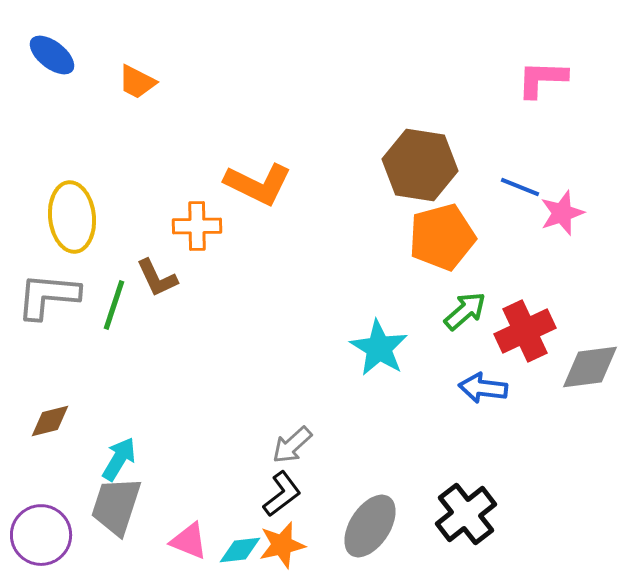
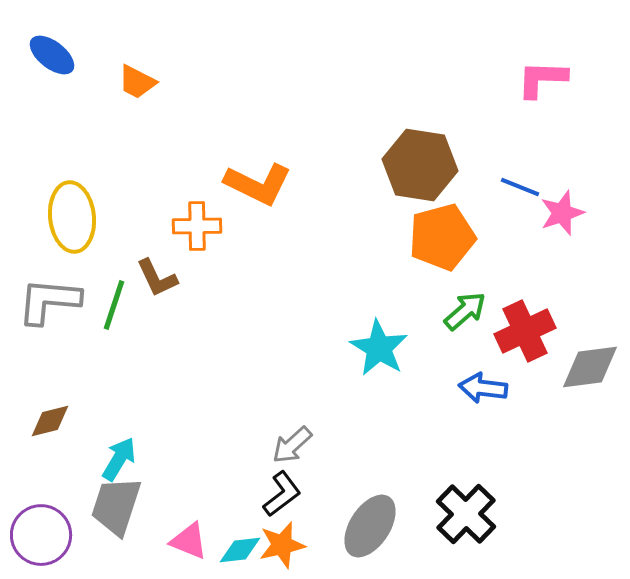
gray L-shape: moved 1 px right, 5 px down
black cross: rotated 8 degrees counterclockwise
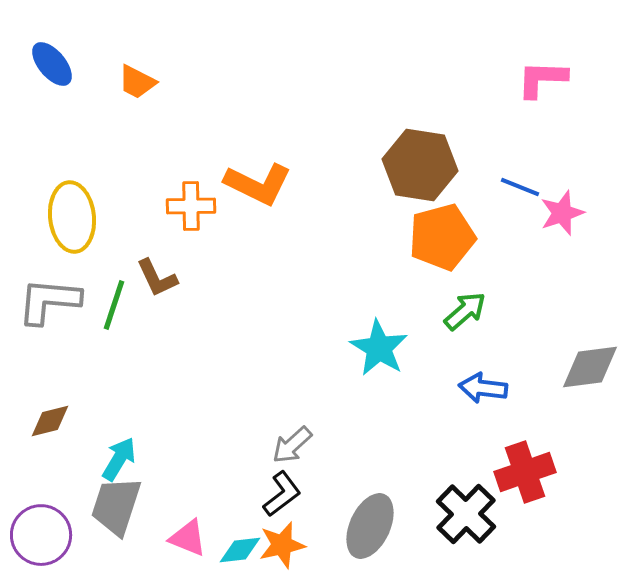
blue ellipse: moved 9 px down; rotated 12 degrees clockwise
orange cross: moved 6 px left, 20 px up
red cross: moved 141 px down; rotated 6 degrees clockwise
gray ellipse: rotated 8 degrees counterclockwise
pink triangle: moved 1 px left, 3 px up
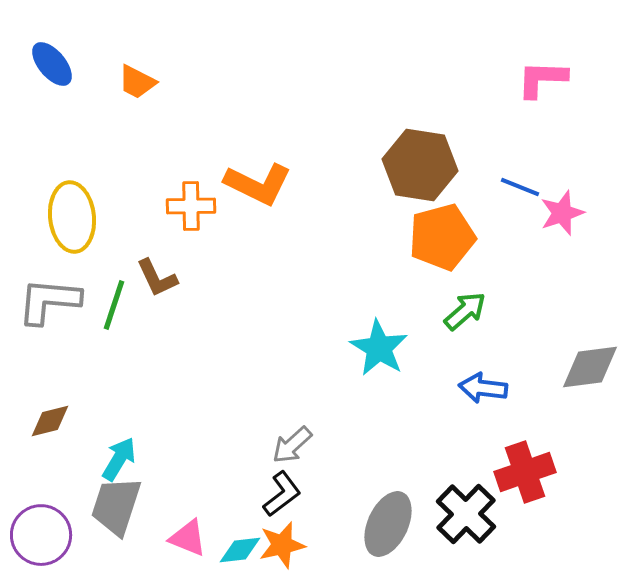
gray ellipse: moved 18 px right, 2 px up
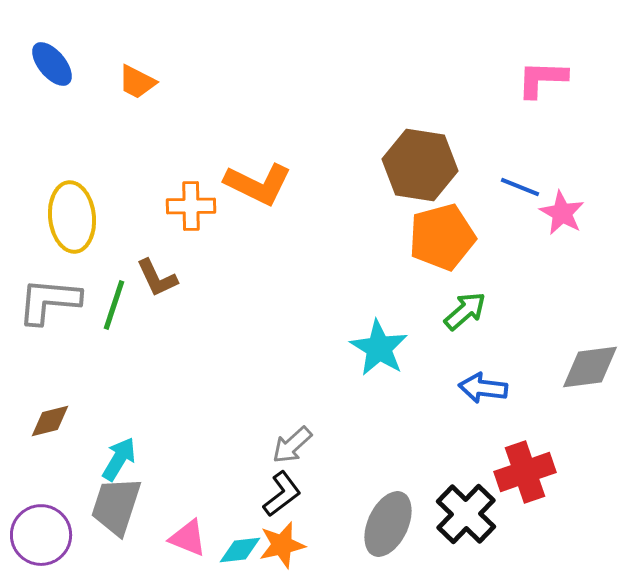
pink star: rotated 24 degrees counterclockwise
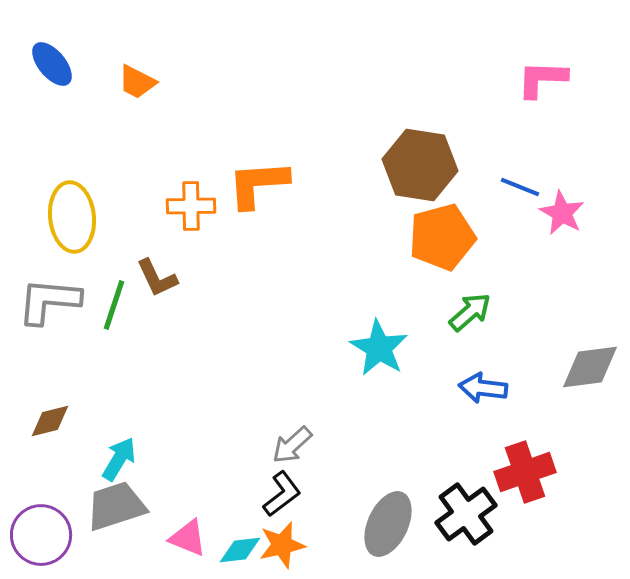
orange L-shape: rotated 150 degrees clockwise
green arrow: moved 5 px right, 1 px down
gray trapezoid: rotated 54 degrees clockwise
black cross: rotated 10 degrees clockwise
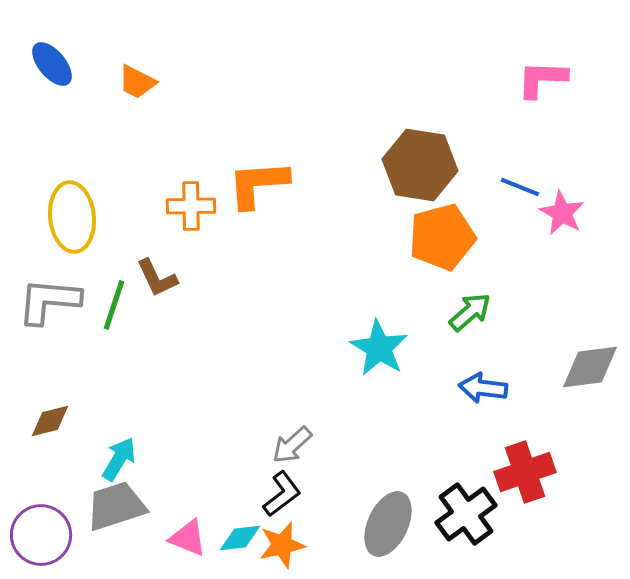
cyan diamond: moved 12 px up
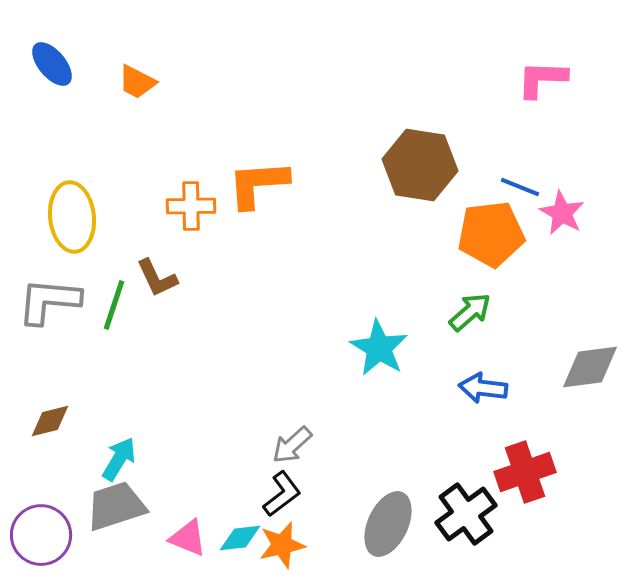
orange pentagon: moved 49 px right, 3 px up; rotated 8 degrees clockwise
